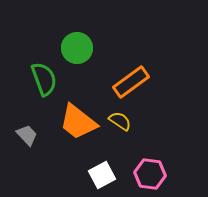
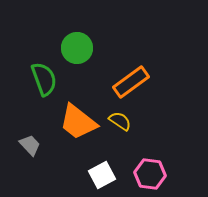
gray trapezoid: moved 3 px right, 10 px down
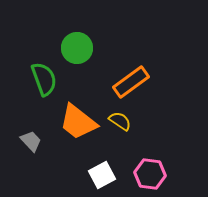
gray trapezoid: moved 1 px right, 4 px up
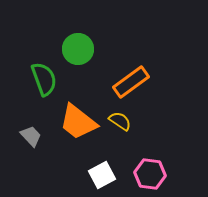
green circle: moved 1 px right, 1 px down
gray trapezoid: moved 5 px up
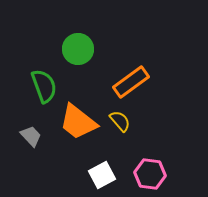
green semicircle: moved 7 px down
yellow semicircle: rotated 15 degrees clockwise
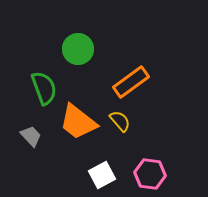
green semicircle: moved 2 px down
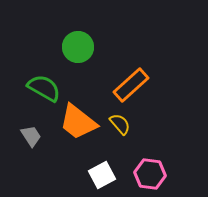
green circle: moved 2 px up
orange rectangle: moved 3 px down; rotated 6 degrees counterclockwise
green semicircle: rotated 40 degrees counterclockwise
yellow semicircle: moved 3 px down
gray trapezoid: rotated 10 degrees clockwise
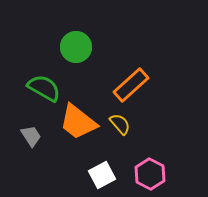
green circle: moved 2 px left
pink hexagon: rotated 20 degrees clockwise
